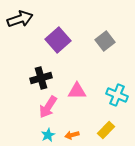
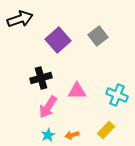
gray square: moved 7 px left, 5 px up
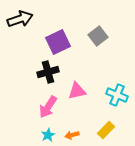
purple square: moved 2 px down; rotated 15 degrees clockwise
black cross: moved 7 px right, 6 px up
pink triangle: rotated 12 degrees counterclockwise
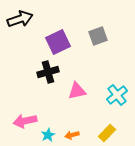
gray square: rotated 18 degrees clockwise
cyan cross: rotated 30 degrees clockwise
pink arrow: moved 23 px left, 14 px down; rotated 45 degrees clockwise
yellow rectangle: moved 1 px right, 3 px down
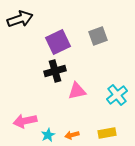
black cross: moved 7 px right, 1 px up
yellow rectangle: rotated 36 degrees clockwise
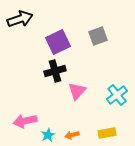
pink triangle: rotated 36 degrees counterclockwise
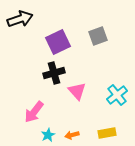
black cross: moved 1 px left, 2 px down
pink triangle: rotated 24 degrees counterclockwise
pink arrow: moved 9 px right, 9 px up; rotated 40 degrees counterclockwise
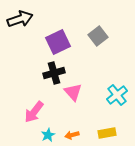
gray square: rotated 18 degrees counterclockwise
pink triangle: moved 4 px left, 1 px down
